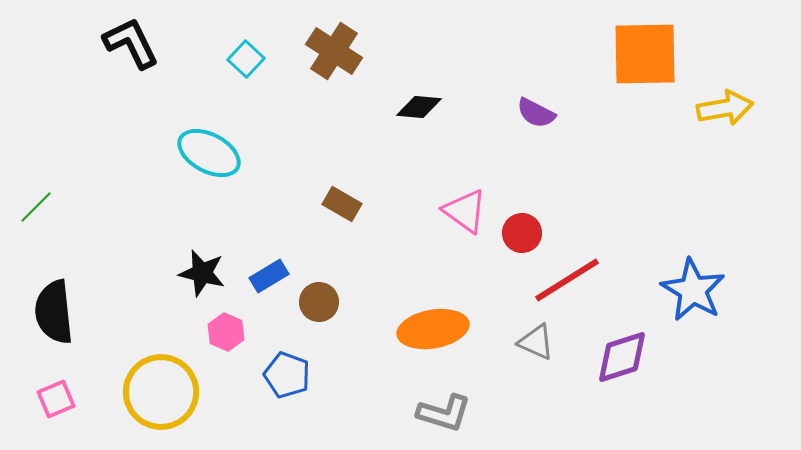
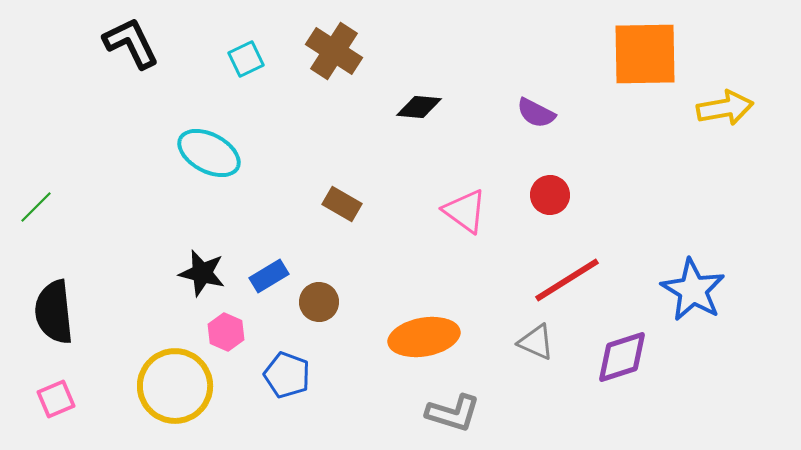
cyan square: rotated 21 degrees clockwise
red circle: moved 28 px right, 38 px up
orange ellipse: moved 9 px left, 8 px down
yellow circle: moved 14 px right, 6 px up
gray L-shape: moved 9 px right
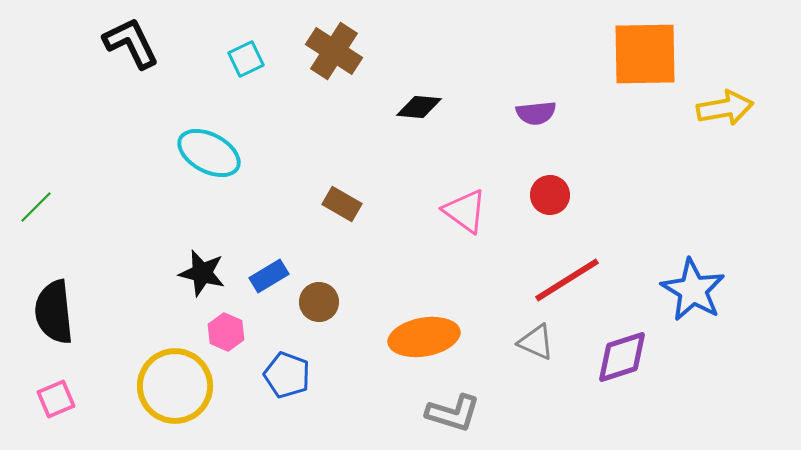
purple semicircle: rotated 33 degrees counterclockwise
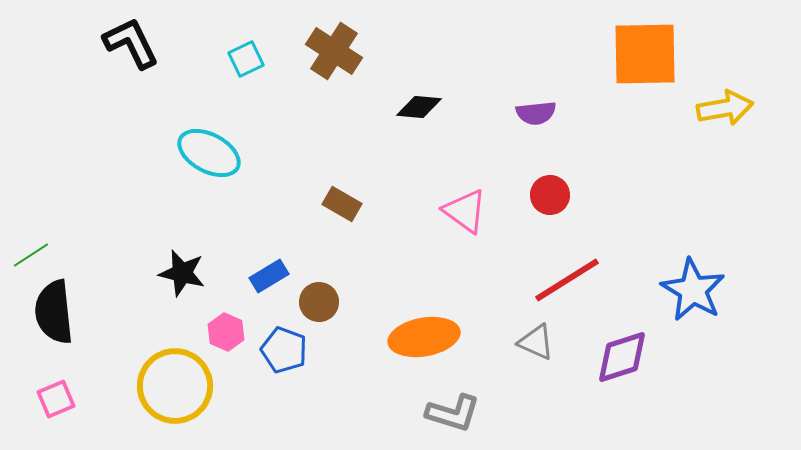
green line: moved 5 px left, 48 px down; rotated 12 degrees clockwise
black star: moved 20 px left
blue pentagon: moved 3 px left, 25 px up
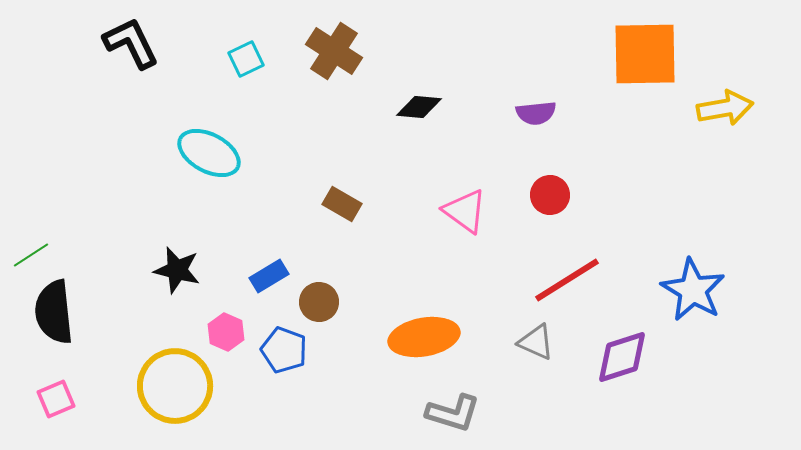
black star: moved 5 px left, 3 px up
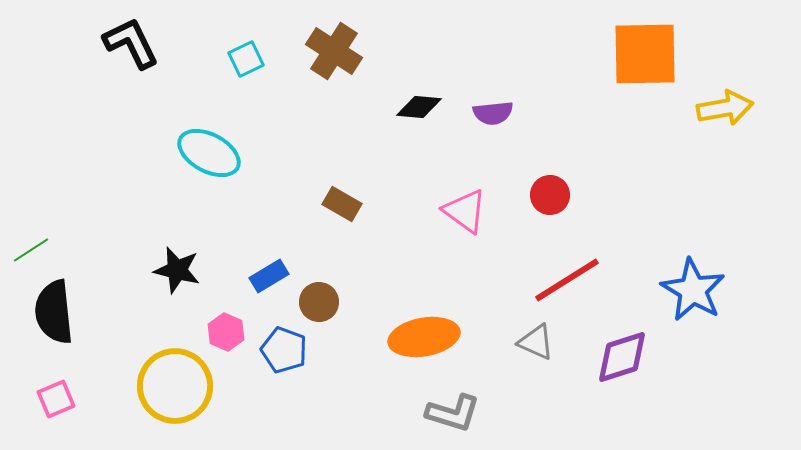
purple semicircle: moved 43 px left
green line: moved 5 px up
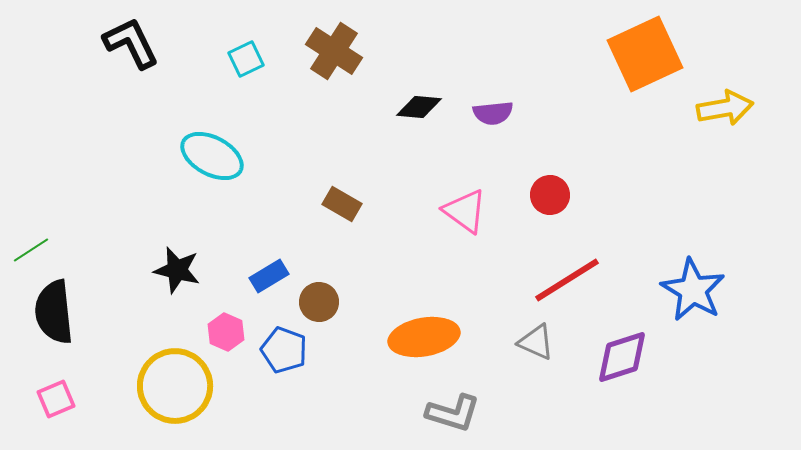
orange square: rotated 24 degrees counterclockwise
cyan ellipse: moved 3 px right, 3 px down
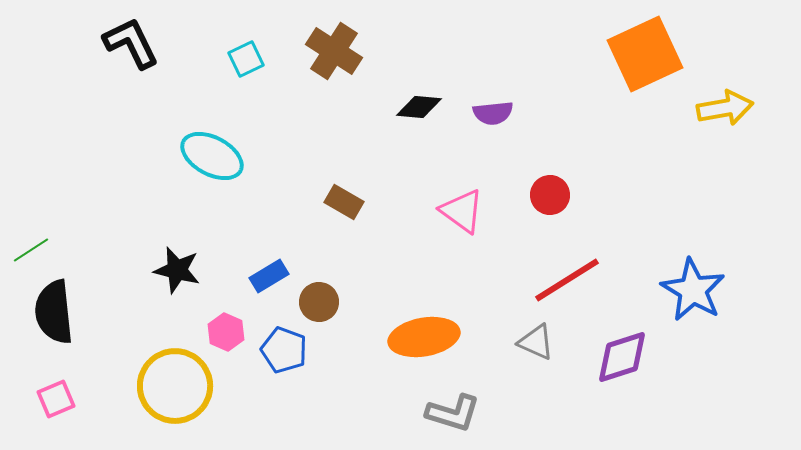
brown rectangle: moved 2 px right, 2 px up
pink triangle: moved 3 px left
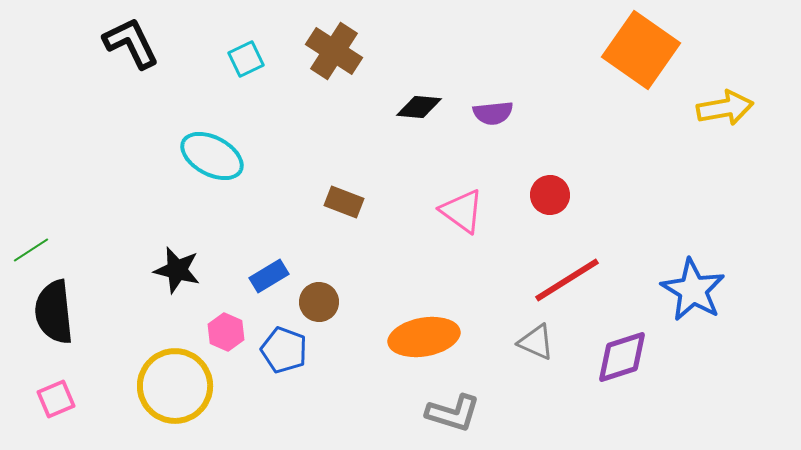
orange square: moved 4 px left, 4 px up; rotated 30 degrees counterclockwise
brown rectangle: rotated 9 degrees counterclockwise
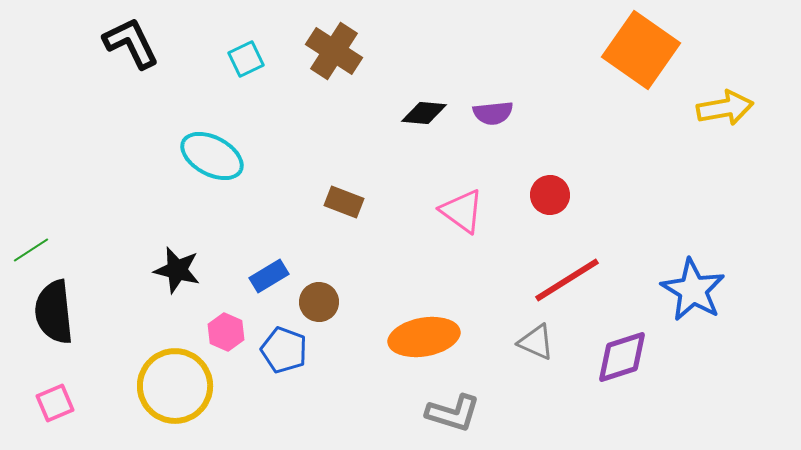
black diamond: moved 5 px right, 6 px down
pink square: moved 1 px left, 4 px down
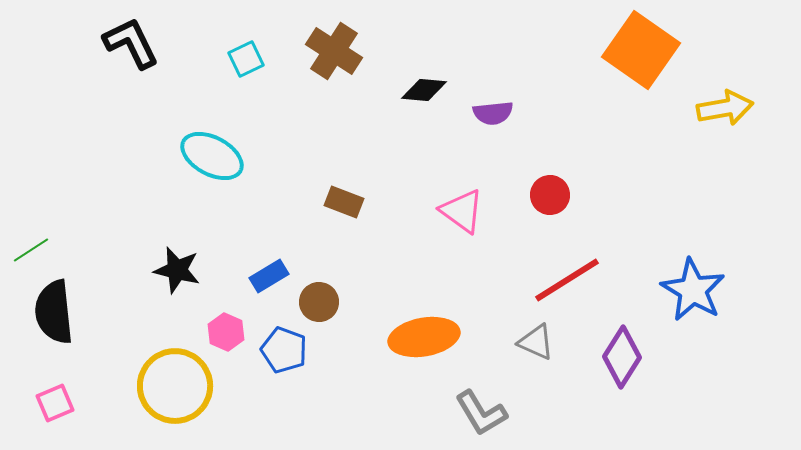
black diamond: moved 23 px up
purple diamond: rotated 40 degrees counterclockwise
gray L-shape: moved 28 px right; rotated 42 degrees clockwise
